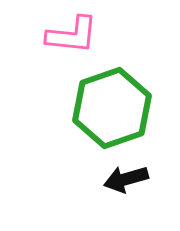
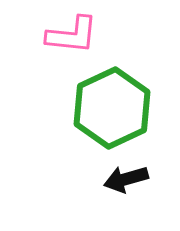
green hexagon: rotated 6 degrees counterclockwise
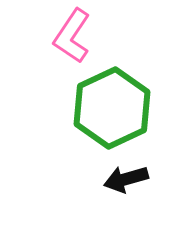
pink L-shape: moved 1 px down; rotated 118 degrees clockwise
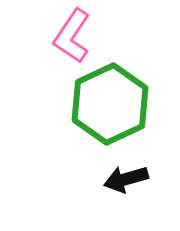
green hexagon: moved 2 px left, 4 px up
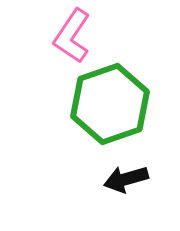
green hexagon: rotated 6 degrees clockwise
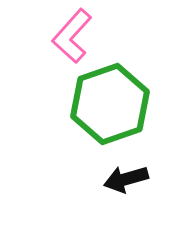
pink L-shape: rotated 8 degrees clockwise
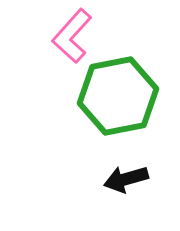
green hexagon: moved 8 px right, 8 px up; rotated 8 degrees clockwise
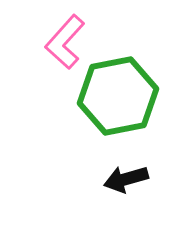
pink L-shape: moved 7 px left, 6 px down
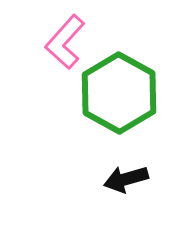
green hexagon: moved 1 px right, 3 px up; rotated 20 degrees counterclockwise
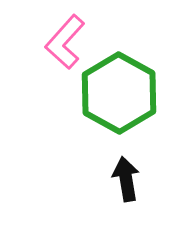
black arrow: rotated 96 degrees clockwise
